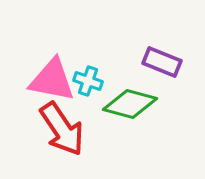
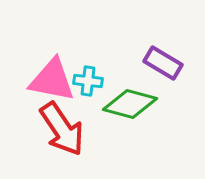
purple rectangle: moved 1 px right, 1 px down; rotated 9 degrees clockwise
cyan cross: rotated 12 degrees counterclockwise
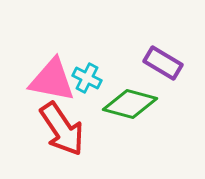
cyan cross: moved 1 px left, 3 px up; rotated 20 degrees clockwise
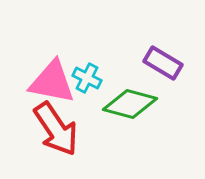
pink triangle: moved 2 px down
red arrow: moved 6 px left
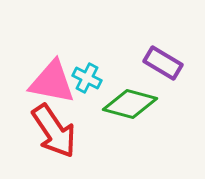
red arrow: moved 2 px left, 2 px down
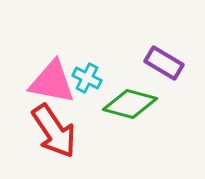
purple rectangle: moved 1 px right
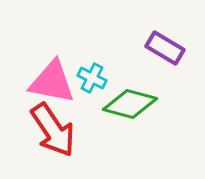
purple rectangle: moved 1 px right, 15 px up
cyan cross: moved 5 px right
red arrow: moved 1 px left, 1 px up
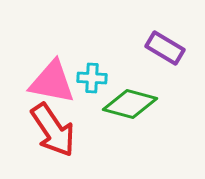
cyan cross: rotated 24 degrees counterclockwise
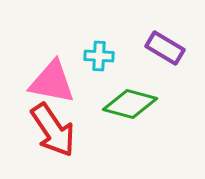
cyan cross: moved 7 px right, 22 px up
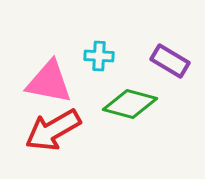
purple rectangle: moved 5 px right, 13 px down
pink triangle: moved 3 px left
red arrow: rotated 94 degrees clockwise
